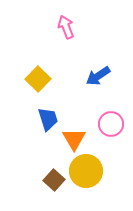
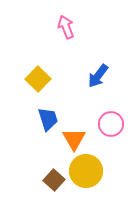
blue arrow: rotated 20 degrees counterclockwise
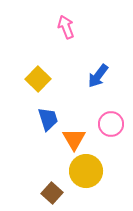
brown square: moved 2 px left, 13 px down
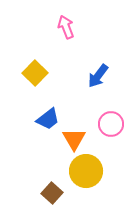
yellow square: moved 3 px left, 6 px up
blue trapezoid: rotated 70 degrees clockwise
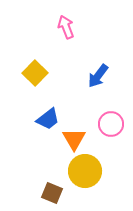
yellow circle: moved 1 px left
brown square: rotated 20 degrees counterclockwise
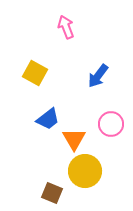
yellow square: rotated 15 degrees counterclockwise
